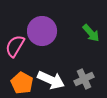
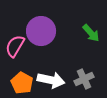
purple circle: moved 1 px left
white arrow: rotated 12 degrees counterclockwise
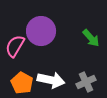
green arrow: moved 5 px down
gray cross: moved 2 px right, 3 px down
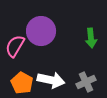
green arrow: rotated 36 degrees clockwise
